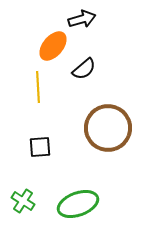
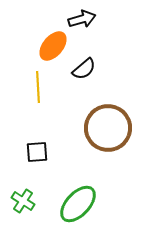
black square: moved 3 px left, 5 px down
green ellipse: rotated 27 degrees counterclockwise
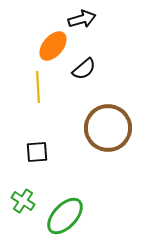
green ellipse: moved 13 px left, 12 px down
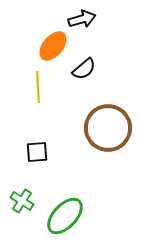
green cross: moved 1 px left
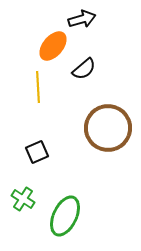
black square: rotated 20 degrees counterclockwise
green cross: moved 1 px right, 2 px up
green ellipse: rotated 18 degrees counterclockwise
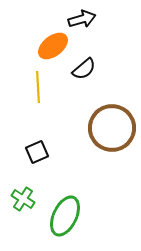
orange ellipse: rotated 12 degrees clockwise
brown circle: moved 4 px right
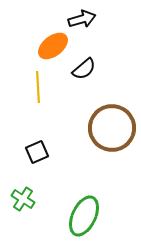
green ellipse: moved 19 px right
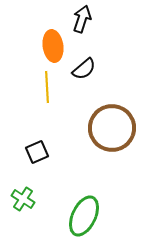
black arrow: rotated 56 degrees counterclockwise
orange ellipse: rotated 60 degrees counterclockwise
yellow line: moved 9 px right
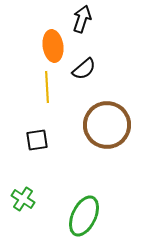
brown circle: moved 5 px left, 3 px up
black square: moved 12 px up; rotated 15 degrees clockwise
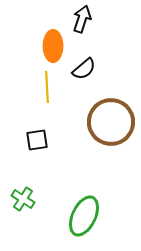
orange ellipse: rotated 8 degrees clockwise
brown circle: moved 4 px right, 3 px up
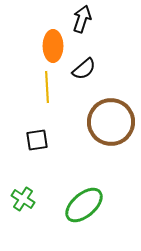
green ellipse: moved 11 px up; rotated 24 degrees clockwise
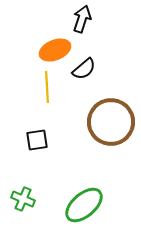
orange ellipse: moved 2 px right, 4 px down; rotated 68 degrees clockwise
green cross: rotated 10 degrees counterclockwise
